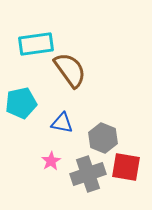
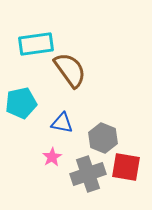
pink star: moved 1 px right, 4 px up
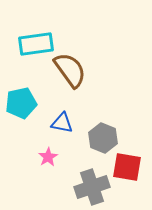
pink star: moved 4 px left
red square: moved 1 px right
gray cross: moved 4 px right, 13 px down
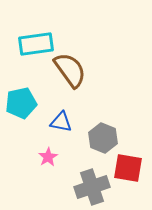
blue triangle: moved 1 px left, 1 px up
red square: moved 1 px right, 1 px down
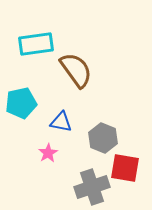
brown semicircle: moved 6 px right
pink star: moved 4 px up
red square: moved 3 px left
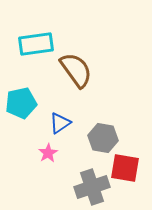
blue triangle: moved 1 px left, 1 px down; rotated 45 degrees counterclockwise
gray hexagon: rotated 12 degrees counterclockwise
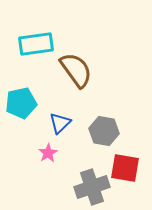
blue triangle: rotated 10 degrees counterclockwise
gray hexagon: moved 1 px right, 7 px up
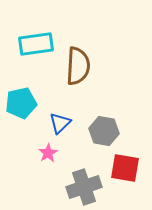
brown semicircle: moved 2 px right, 4 px up; rotated 39 degrees clockwise
gray cross: moved 8 px left
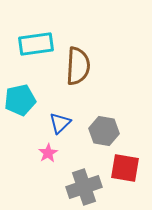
cyan pentagon: moved 1 px left, 3 px up
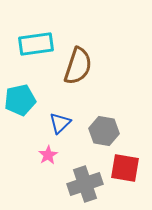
brown semicircle: rotated 15 degrees clockwise
pink star: moved 2 px down
gray cross: moved 1 px right, 3 px up
